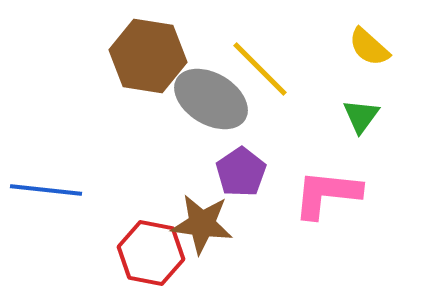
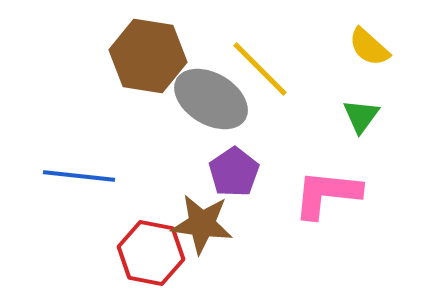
purple pentagon: moved 7 px left
blue line: moved 33 px right, 14 px up
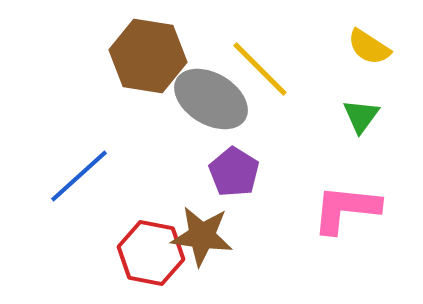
yellow semicircle: rotated 9 degrees counterclockwise
purple pentagon: rotated 6 degrees counterclockwise
blue line: rotated 48 degrees counterclockwise
pink L-shape: moved 19 px right, 15 px down
brown star: moved 12 px down
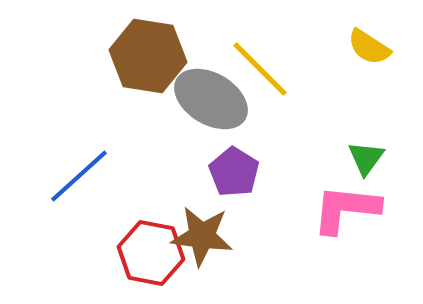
green triangle: moved 5 px right, 42 px down
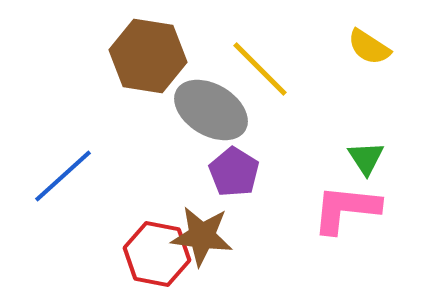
gray ellipse: moved 11 px down
green triangle: rotated 9 degrees counterclockwise
blue line: moved 16 px left
red hexagon: moved 6 px right, 1 px down
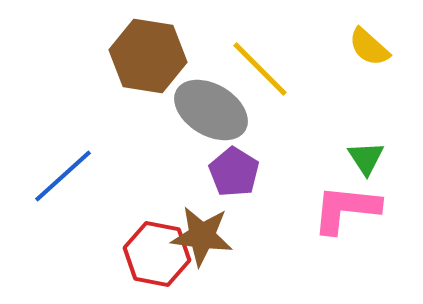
yellow semicircle: rotated 9 degrees clockwise
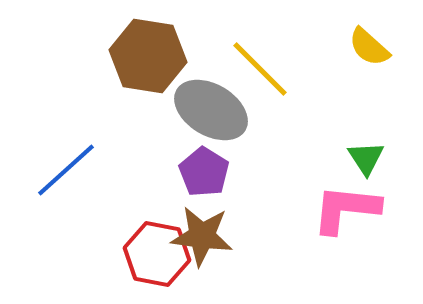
purple pentagon: moved 30 px left
blue line: moved 3 px right, 6 px up
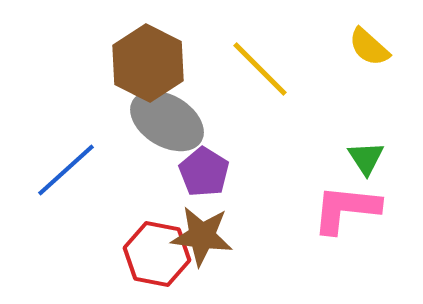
brown hexagon: moved 7 px down; rotated 18 degrees clockwise
gray ellipse: moved 44 px left, 11 px down
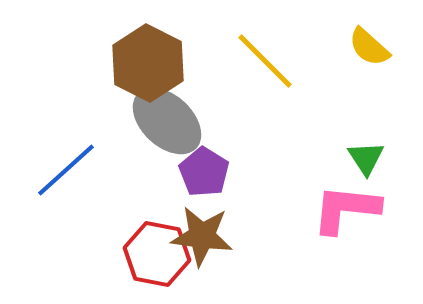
yellow line: moved 5 px right, 8 px up
gray ellipse: rotated 12 degrees clockwise
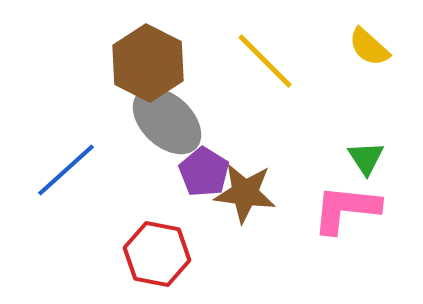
brown star: moved 43 px right, 43 px up
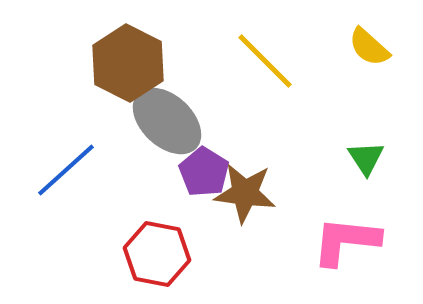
brown hexagon: moved 20 px left
pink L-shape: moved 32 px down
